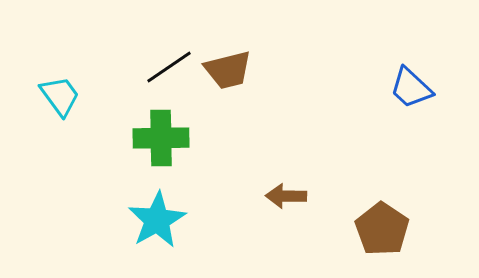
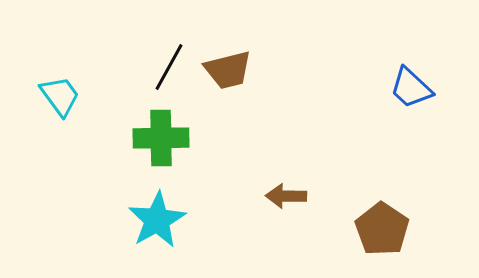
black line: rotated 27 degrees counterclockwise
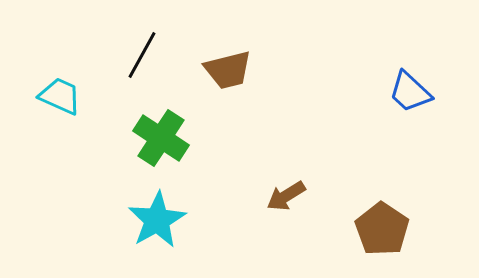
black line: moved 27 px left, 12 px up
blue trapezoid: moved 1 px left, 4 px down
cyan trapezoid: rotated 30 degrees counterclockwise
green cross: rotated 34 degrees clockwise
brown arrow: rotated 33 degrees counterclockwise
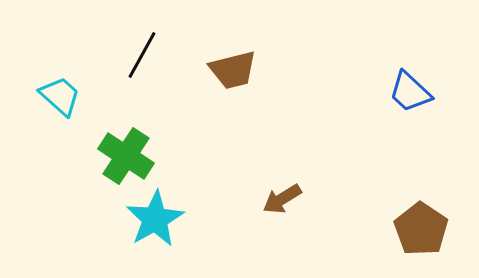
brown trapezoid: moved 5 px right
cyan trapezoid: rotated 18 degrees clockwise
green cross: moved 35 px left, 18 px down
brown arrow: moved 4 px left, 3 px down
cyan star: moved 2 px left, 1 px up
brown pentagon: moved 39 px right
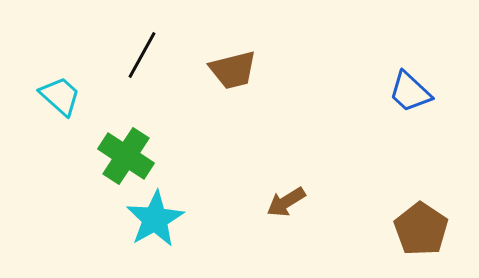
brown arrow: moved 4 px right, 3 px down
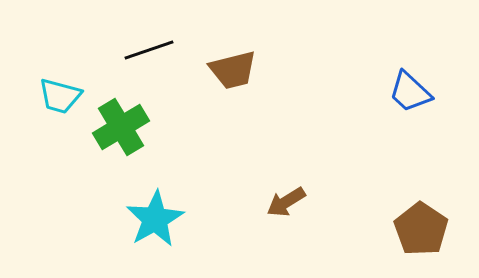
black line: moved 7 px right, 5 px up; rotated 42 degrees clockwise
cyan trapezoid: rotated 153 degrees clockwise
green cross: moved 5 px left, 29 px up; rotated 26 degrees clockwise
